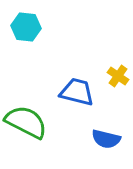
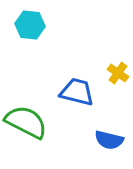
cyan hexagon: moved 4 px right, 2 px up
yellow cross: moved 3 px up
blue semicircle: moved 3 px right, 1 px down
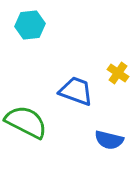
cyan hexagon: rotated 12 degrees counterclockwise
blue trapezoid: moved 1 px left, 1 px up; rotated 6 degrees clockwise
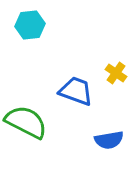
yellow cross: moved 2 px left
blue semicircle: rotated 24 degrees counterclockwise
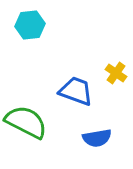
blue semicircle: moved 12 px left, 2 px up
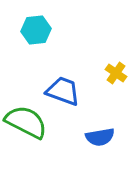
cyan hexagon: moved 6 px right, 5 px down
blue trapezoid: moved 13 px left
blue semicircle: moved 3 px right, 1 px up
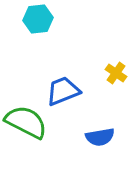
cyan hexagon: moved 2 px right, 11 px up
blue trapezoid: rotated 42 degrees counterclockwise
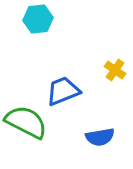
yellow cross: moved 1 px left, 3 px up
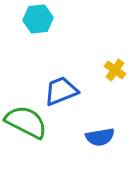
blue trapezoid: moved 2 px left
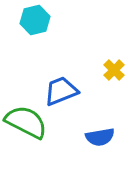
cyan hexagon: moved 3 px left, 1 px down; rotated 8 degrees counterclockwise
yellow cross: moved 1 px left; rotated 10 degrees clockwise
